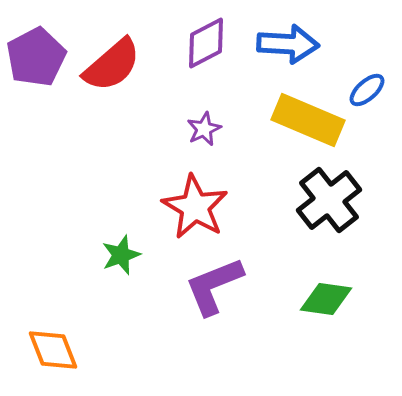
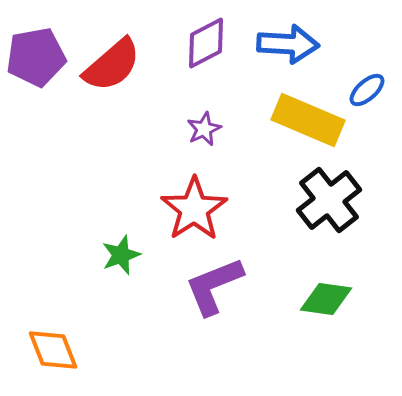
purple pentagon: rotated 18 degrees clockwise
red star: moved 1 px left, 2 px down; rotated 8 degrees clockwise
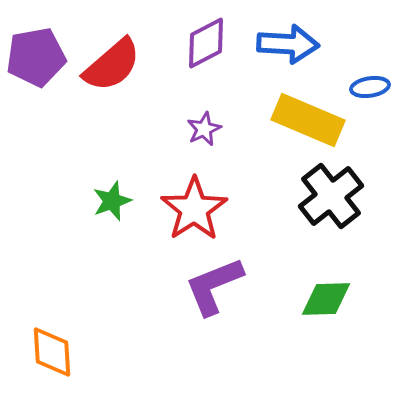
blue ellipse: moved 3 px right, 3 px up; rotated 33 degrees clockwise
black cross: moved 2 px right, 4 px up
green star: moved 9 px left, 54 px up
green diamond: rotated 10 degrees counterclockwise
orange diamond: moved 1 px left, 2 px down; rotated 18 degrees clockwise
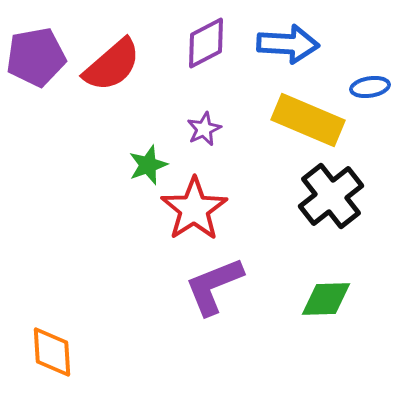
green star: moved 36 px right, 36 px up
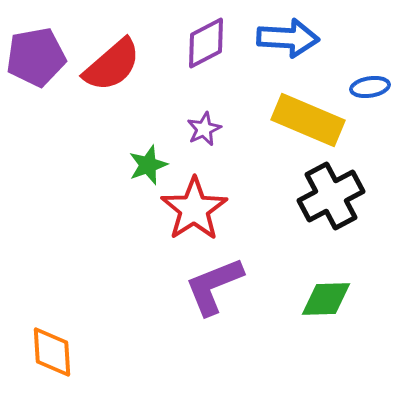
blue arrow: moved 6 px up
black cross: rotated 10 degrees clockwise
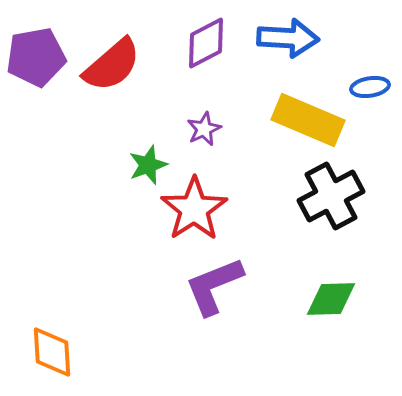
green diamond: moved 5 px right
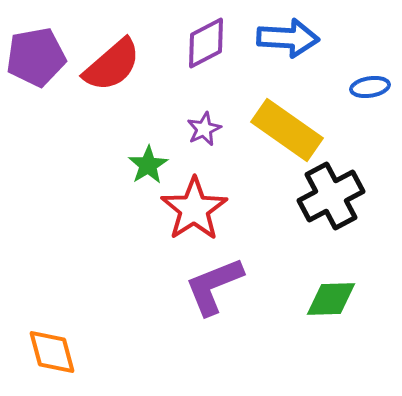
yellow rectangle: moved 21 px left, 10 px down; rotated 12 degrees clockwise
green star: rotated 12 degrees counterclockwise
orange diamond: rotated 12 degrees counterclockwise
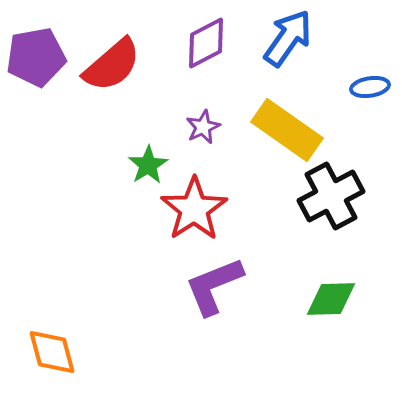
blue arrow: rotated 58 degrees counterclockwise
purple star: moved 1 px left, 2 px up
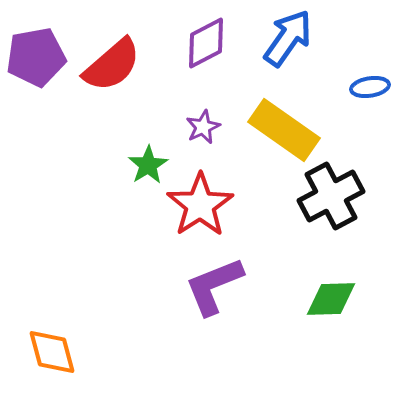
yellow rectangle: moved 3 px left
red star: moved 6 px right, 4 px up
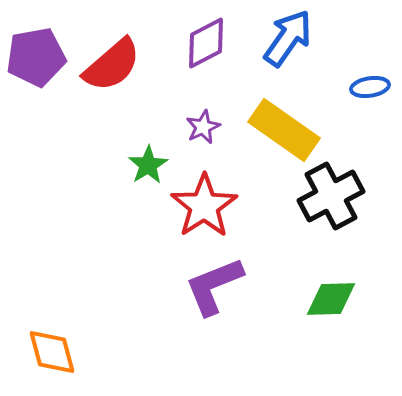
red star: moved 4 px right, 1 px down
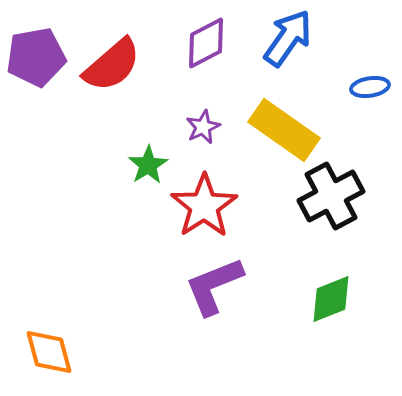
green diamond: rotated 20 degrees counterclockwise
orange diamond: moved 3 px left
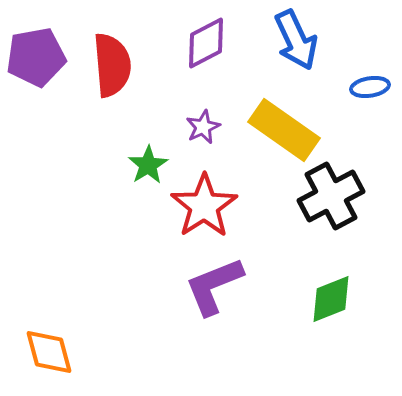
blue arrow: moved 8 px right, 2 px down; rotated 120 degrees clockwise
red semicircle: rotated 54 degrees counterclockwise
